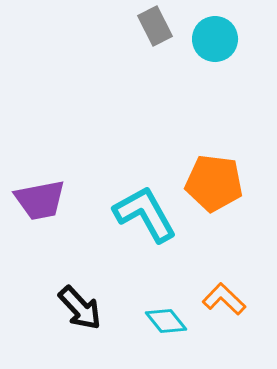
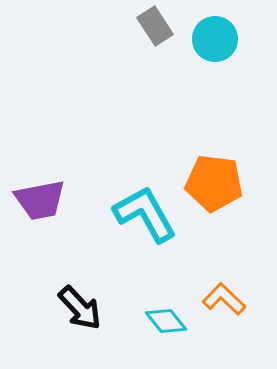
gray rectangle: rotated 6 degrees counterclockwise
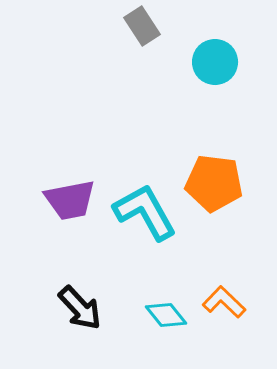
gray rectangle: moved 13 px left
cyan circle: moved 23 px down
purple trapezoid: moved 30 px right
cyan L-shape: moved 2 px up
orange L-shape: moved 3 px down
cyan diamond: moved 6 px up
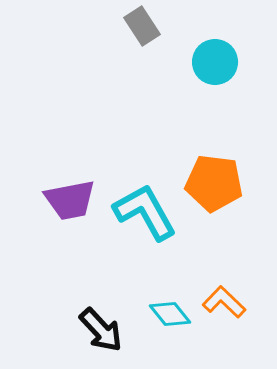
black arrow: moved 21 px right, 22 px down
cyan diamond: moved 4 px right, 1 px up
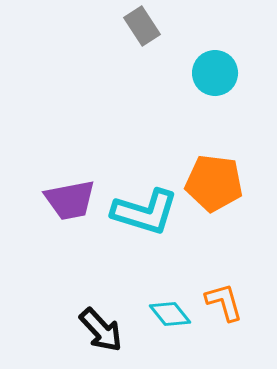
cyan circle: moved 11 px down
cyan L-shape: rotated 136 degrees clockwise
orange L-shape: rotated 30 degrees clockwise
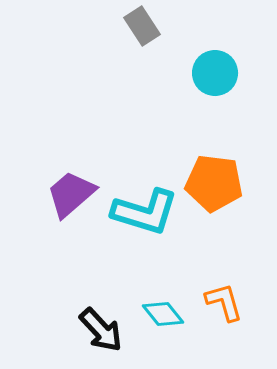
purple trapezoid: moved 1 px right, 6 px up; rotated 150 degrees clockwise
cyan diamond: moved 7 px left
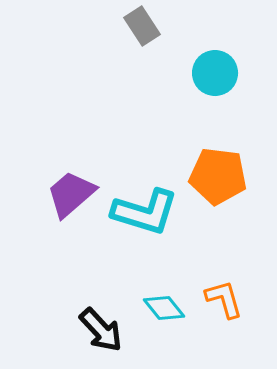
orange pentagon: moved 4 px right, 7 px up
orange L-shape: moved 3 px up
cyan diamond: moved 1 px right, 6 px up
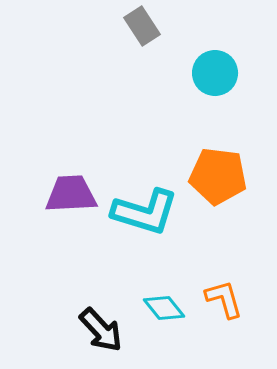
purple trapezoid: rotated 38 degrees clockwise
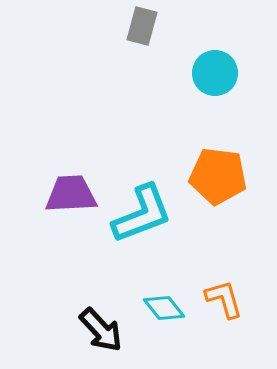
gray rectangle: rotated 48 degrees clockwise
cyan L-shape: moved 3 px left, 2 px down; rotated 38 degrees counterclockwise
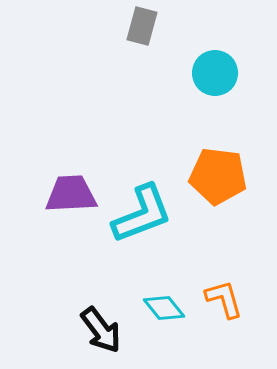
black arrow: rotated 6 degrees clockwise
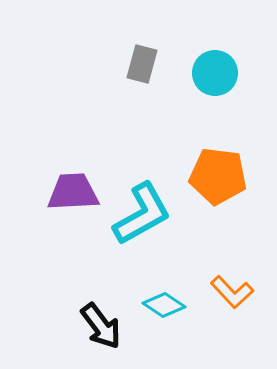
gray rectangle: moved 38 px down
purple trapezoid: moved 2 px right, 2 px up
cyan L-shape: rotated 8 degrees counterclockwise
orange L-shape: moved 8 px right, 7 px up; rotated 153 degrees clockwise
cyan diamond: moved 3 px up; rotated 18 degrees counterclockwise
black arrow: moved 4 px up
